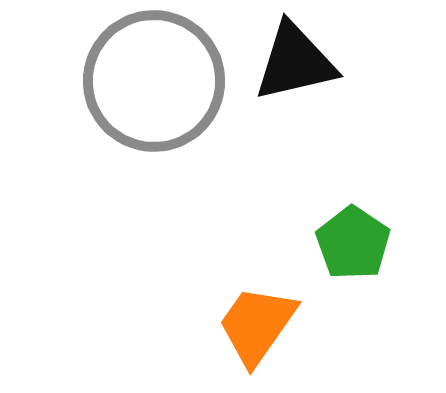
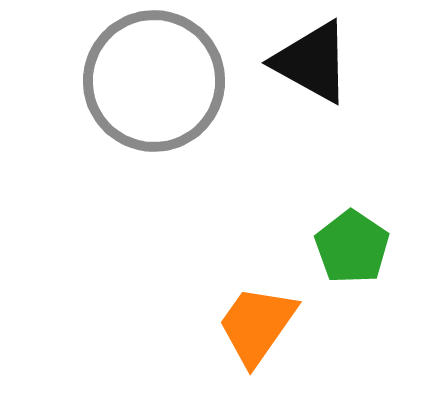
black triangle: moved 17 px right; rotated 42 degrees clockwise
green pentagon: moved 1 px left, 4 px down
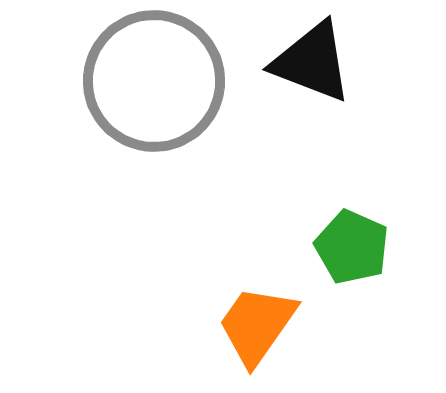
black triangle: rotated 8 degrees counterclockwise
green pentagon: rotated 10 degrees counterclockwise
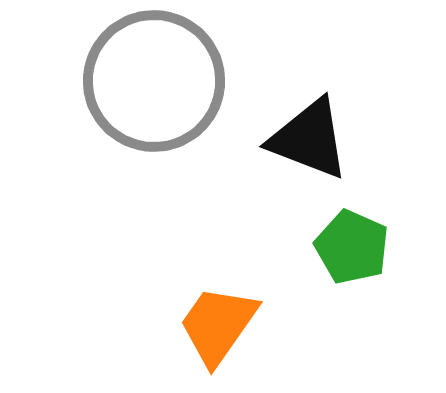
black triangle: moved 3 px left, 77 px down
orange trapezoid: moved 39 px left
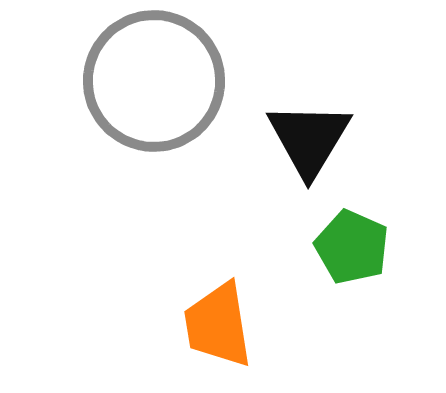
black triangle: rotated 40 degrees clockwise
orange trapezoid: rotated 44 degrees counterclockwise
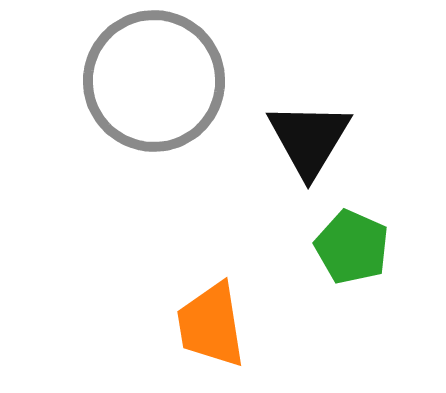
orange trapezoid: moved 7 px left
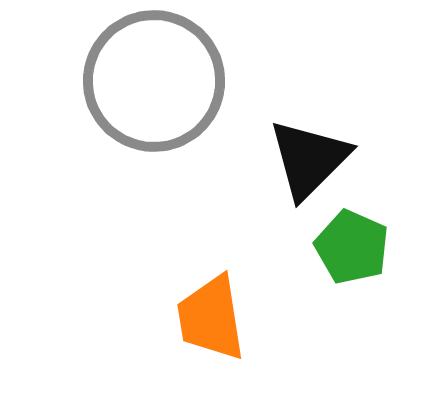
black triangle: moved 20 px down; rotated 14 degrees clockwise
orange trapezoid: moved 7 px up
